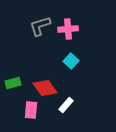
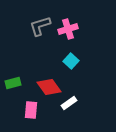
pink cross: rotated 12 degrees counterclockwise
red diamond: moved 4 px right, 1 px up
white rectangle: moved 3 px right, 2 px up; rotated 14 degrees clockwise
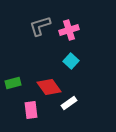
pink cross: moved 1 px right, 1 px down
pink rectangle: rotated 12 degrees counterclockwise
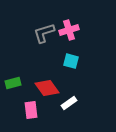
gray L-shape: moved 4 px right, 7 px down
cyan square: rotated 28 degrees counterclockwise
red diamond: moved 2 px left, 1 px down
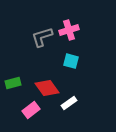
gray L-shape: moved 2 px left, 4 px down
pink rectangle: rotated 60 degrees clockwise
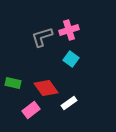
cyan square: moved 2 px up; rotated 21 degrees clockwise
green rectangle: rotated 28 degrees clockwise
red diamond: moved 1 px left
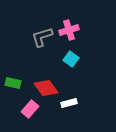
white rectangle: rotated 21 degrees clockwise
pink rectangle: moved 1 px left, 1 px up; rotated 12 degrees counterclockwise
